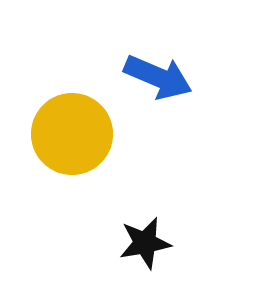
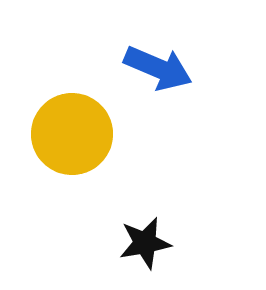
blue arrow: moved 9 px up
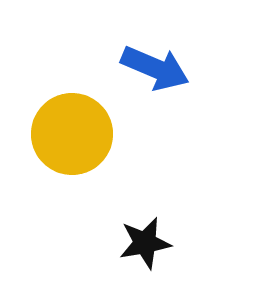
blue arrow: moved 3 px left
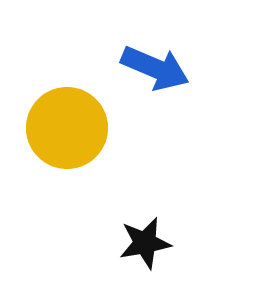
yellow circle: moved 5 px left, 6 px up
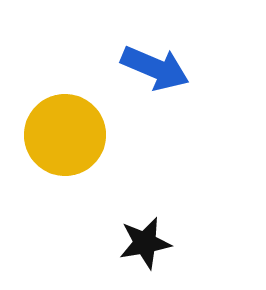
yellow circle: moved 2 px left, 7 px down
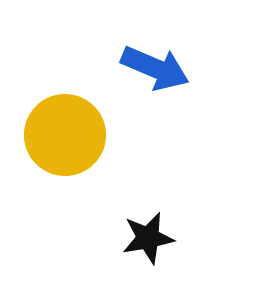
black star: moved 3 px right, 5 px up
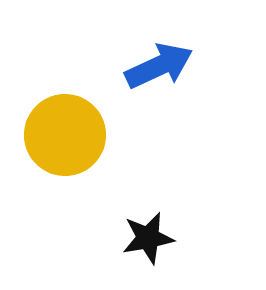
blue arrow: moved 4 px right, 2 px up; rotated 48 degrees counterclockwise
